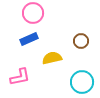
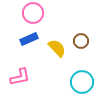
yellow semicircle: moved 5 px right, 10 px up; rotated 60 degrees clockwise
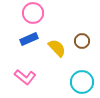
brown circle: moved 1 px right
pink L-shape: moved 5 px right; rotated 50 degrees clockwise
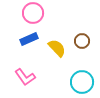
pink L-shape: rotated 15 degrees clockwise
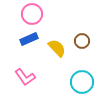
pink circle: moved 1 px left, 1 px down
